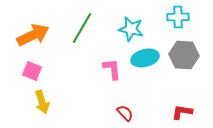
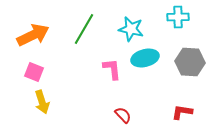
green line: moved 2 px right, 1 px down
gray hexagon: moved 6 px right, 7 px down
pink square: moved 2 px right, 1 px down
red semicircle: moved 2 px left, 2 px down
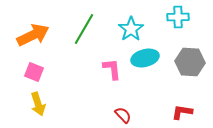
cyan star: rotated 25 degrees clockwise
yellow arrow: moved 4 px left, 2 px down
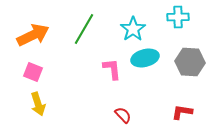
cyan star: moved 2 px right
pink square: moved 1 px left
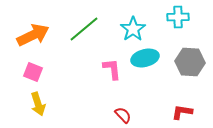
green line: rotated 20 degrees clockwise
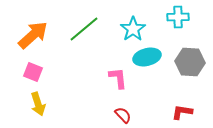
orange arrow: rotated 16 degrees counterclockwise
cyan ellipse: moved 2 px right, 1 px up
pink L-shape: moved 6 px right, 9 px down
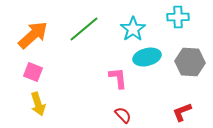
red L-shape: rotated 30 degrees counterclockwise
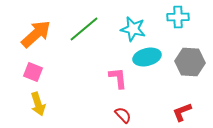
cyan star: rotated 25 degrees counterclockwise
orange arrow: moved 3 px right, 1 px up
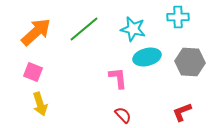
orange arrow: moved 2 px up
yellow arrow: moved 2 px right
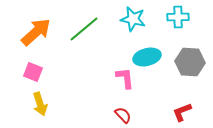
cyan star: moved 10 px up
pink L-shape: moved 7 px right
